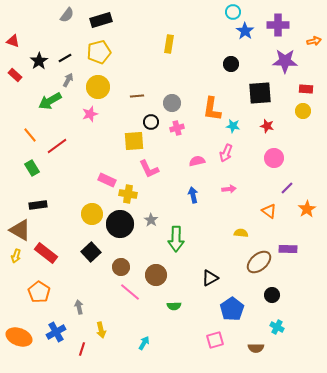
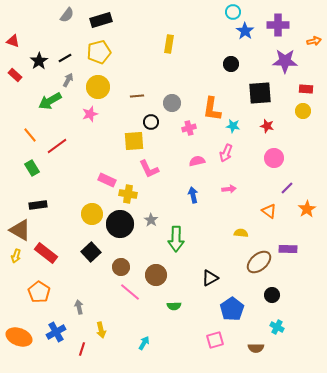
pink cross at (177, 128): moved 12 px right
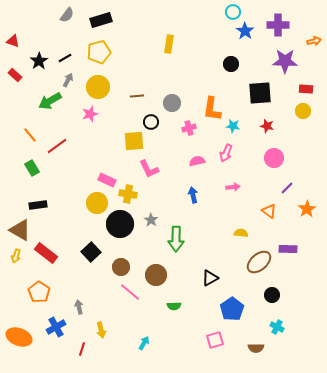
pink arrow at (229, 189): moved 4 px right, 2 px up
yellow circle at (92, 214): moved 5 px right, 11 px up
blue cross at (56, 332): moved 5 px up
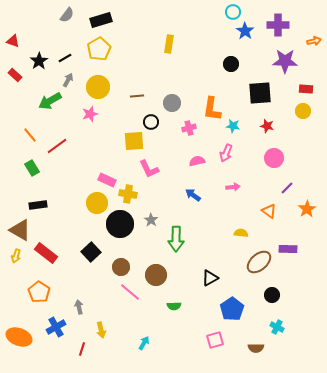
yellow pentagon at (99, 52): moved 3 px up; rotated 15 degrees counterclockwise
blue arrow at (193, 195): rotated 42 degrees counterclockwise
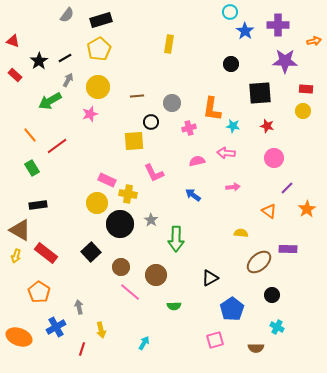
cyan circle at (233, 12): moved 3 px left
pink arrow at (226, 153): rotated 72 degrees clockwise
pink L-shape at (149, 169): moved 5 px right, 4 px down
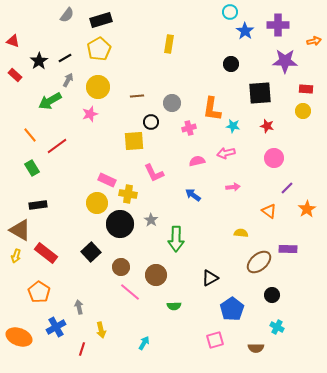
pink arrow at (226, 153): rotated 18 degrees counterclockwise
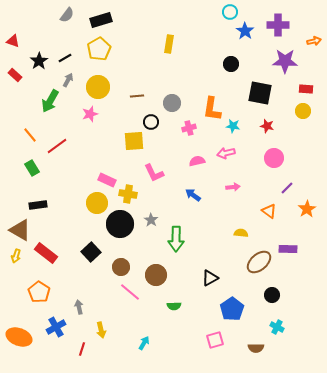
black square at (260, 93): rotated 15 degrees clockwise
green arrow at (50, 101): rotated 30 degrees counterclockwise
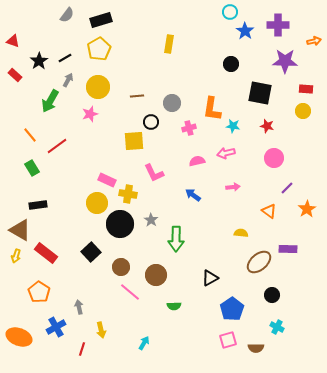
pink square at (215, 340): moved 13 px right
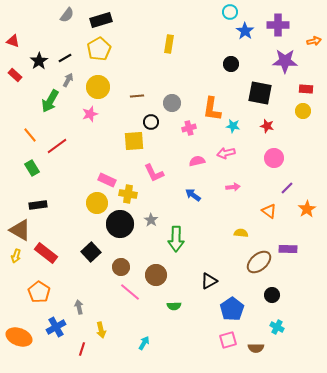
black triangle at (210, 278): moved 1 px left, 3 px down
